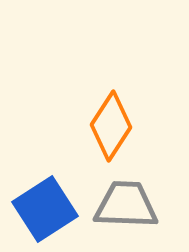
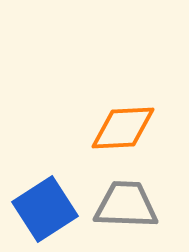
orange diamond: moved 12 px right, 2 px down; rotated 54 degrees clockwise
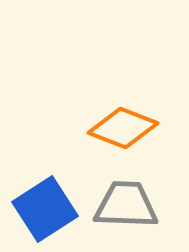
orange diamond: rotated 24 degrees clockwise
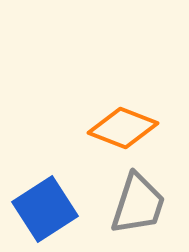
gray trapezoid: moved 12 px right, 1 px up; rotated 106 degrees clockwise
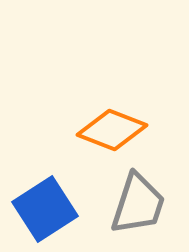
orange diamond: moved 11 px left, 2 px down
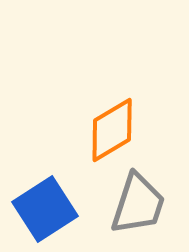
orange diamond: rotated 52 degrees counterclockwise
